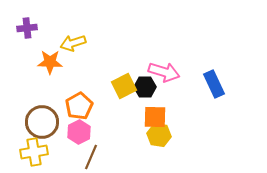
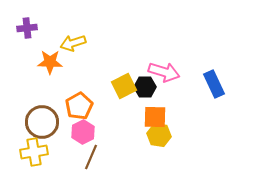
pink hexagon: moved 4 px right
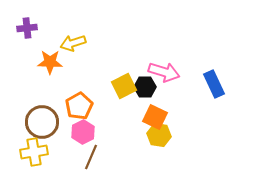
orange square: rotated 25 degrees clockwise
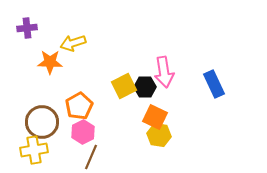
pink arrow: rotated 64 degrees clockwise
yellow cross: moved 2 px up
